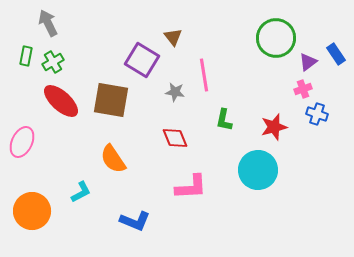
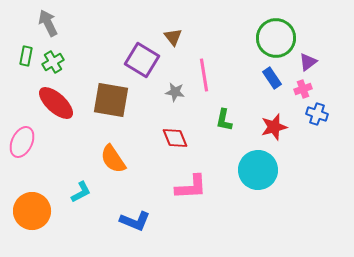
blue rectangle: moved 64 px left, 24 px down
red ellipse: moved 5 px left, 2 px down
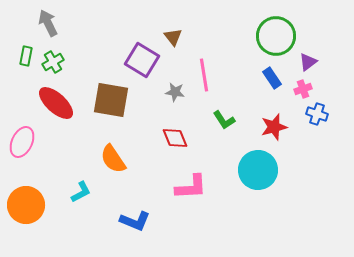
green circle: moved 2 px up
green L-shape: rotated 45 degrees counterclockwise
orange circle: moved 6 px left, 6 px up
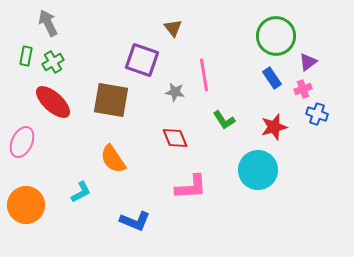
brown triangle: moved 9 px up
purple square: rotated 12 degrees counterclockwise
red ellipse: moved 3 px left, 1 px up
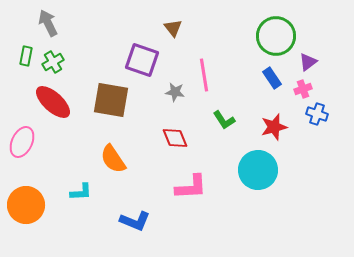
cyan L-shape: rotated 25 degrees clockwise
